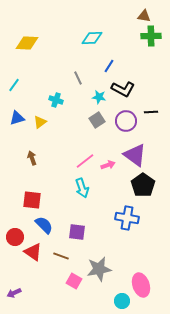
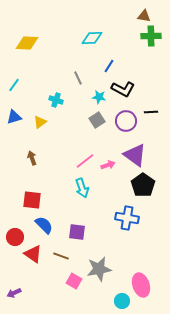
blue triangle: moved 3 px left, 1 px up
red triangle: moved 2 px down
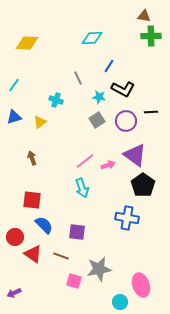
pink square: rotated 14 degrees counterclockwise
cyan circle: moved 2 px left, 1 px down
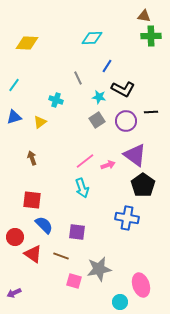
blue line: moved 2 px left
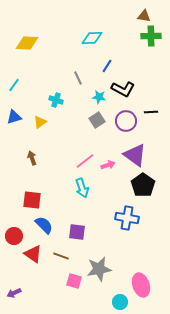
red circle: moved 1 px left, 1 px up
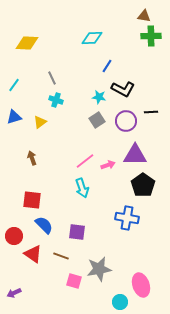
gray line: moved 26 px left
purple triangle: rotated 35 degrees counterclockwise
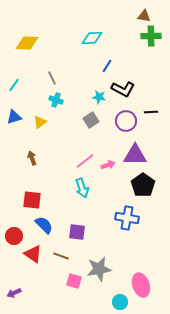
gray square: moved 6 px left
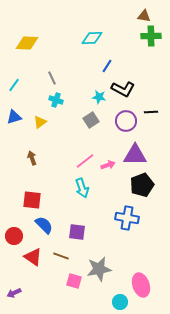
black pentagon: moved 1 px left; rotated 15 degrees clockwise
red triangle: moved 3 px down
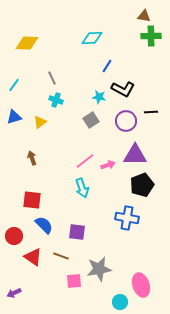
pink square: rotated 21 degrees counterclockwise
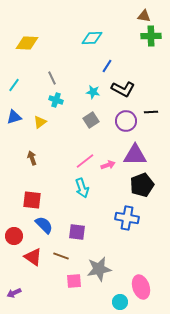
cyan star: moved 6 px left, 5 px up
pink ellipse: moved 2 px down
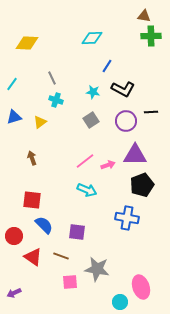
cyan line: moved 2 px left, 1 px up
cyan arrow: moved 5 px right, 2 px down; rotated 48 degrees counterclockwise
gray star: moved 2 px left; rotated 20 degrees clockwise
pink square: moved 4 px left, 1 px down
